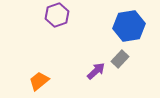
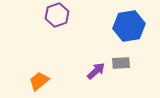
gray rectangle: moved 1 px right, 4 px down; rotated 42 degrees clockwise
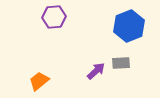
purple hexagon: moved 3 px left, 2 px down; rotated 15 degrees clockwise
blue hexagon: rotated 12 degrees counterclockwise
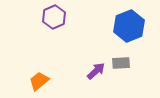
purple hexagon: rotated 20 degrees counterclockwise
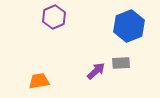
orange trapezoid: rotated 30 degrees clockwise
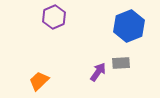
purple arrow: moved 2 px right, 1 px down; rotated 12 degrees counterclockwise
orange trapezoid: rotated 35 degrees counterclockwise
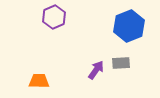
purple arrow: moved 2 px left, 2 px up
orange trapezoid: rotated 45 degrees clockwise
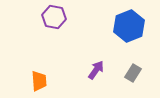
purple hexagon: rotated 25 degrees counterclockwise
gray rectangle: moved 12 px right, 10 px down; rotated 54 degrees counterclockwise
orange trapezoid: rotated 85 degrees clockwise
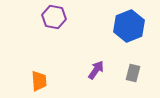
gray rectangle: rotated 18 degrees counterclockwise
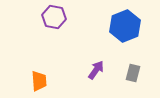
blue hexagon: moved 4 px left
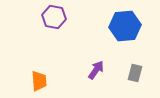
blue hexagon: rotated 16 degrees clockwise
gray rectangle: moved 2 px right
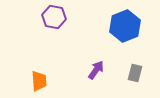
blue hexagon: rotated 16 degrees counterclockwise
